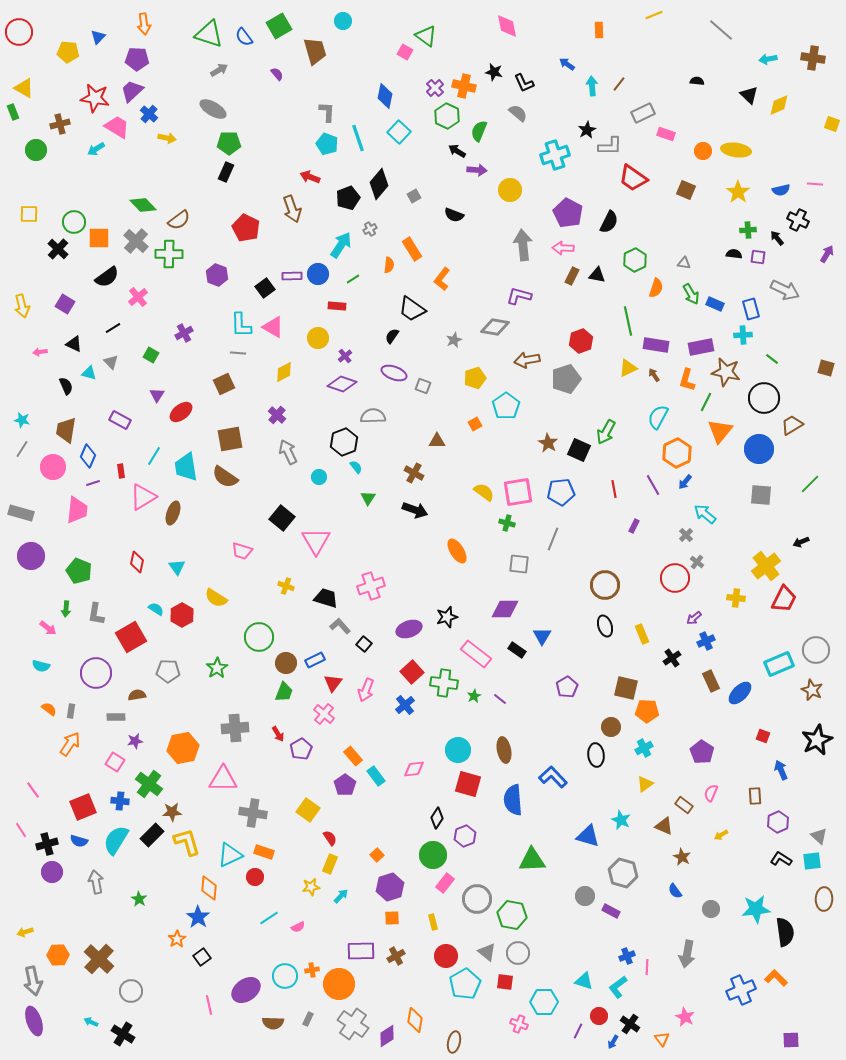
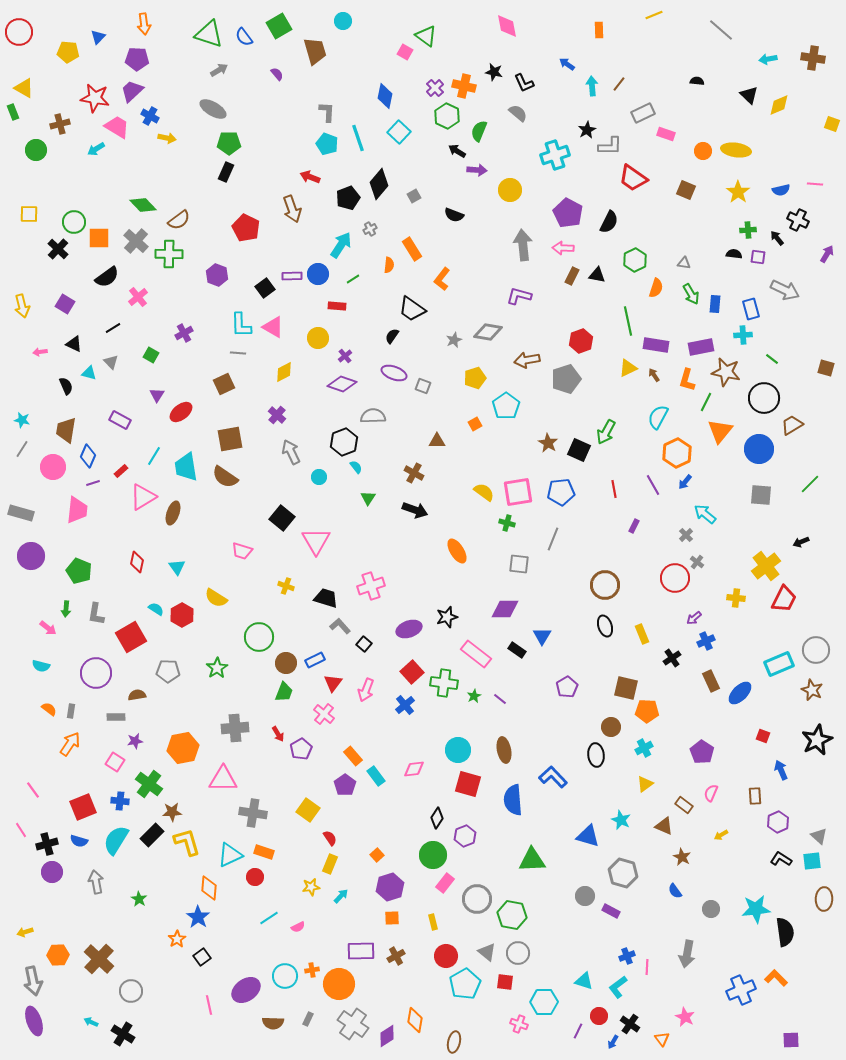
blue cross at (149, 114): moved 1 px right, 2 px down; rotated 12 degrees counterclockwise
blue rectangle at (715, 304): rotated 72 degrees clockwise
gray diamond at (495, 327): moved 7 px left, 5 px down
gray arrow at (288, 452): moved 3 px right
red rectangle at (121, 471): rotated 56 degrees clockwise
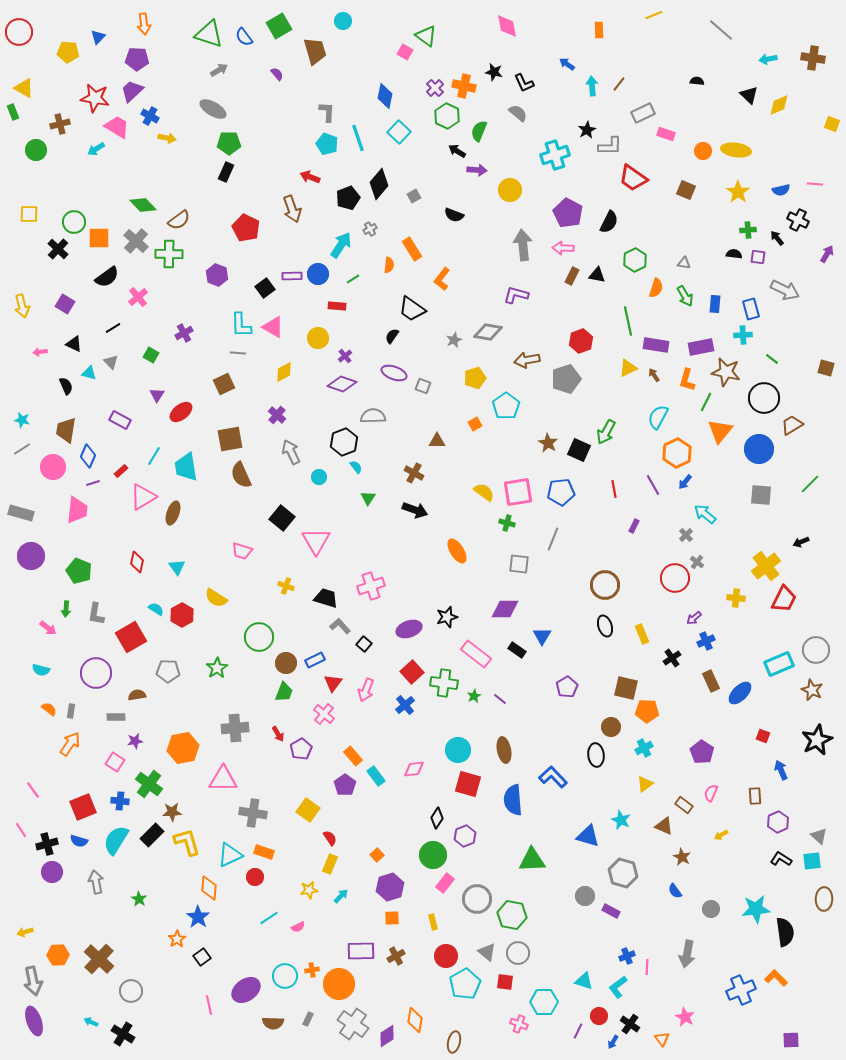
green arrow at (691, 294): moved 6 px left, 2 px down
purple L-shape at (519, 296): moved 3 px left, 1 px up
gray line at (22, 449): rotated 24 degrees clockwise
brown semicircle at (225, 477): moved 16 px right, 2 px up; rotated 32 degrees clockwise
cyan semicircle at (41, 666): moved 4 px down
yellow star at (311, 887): moved 2 px left, 3 px down
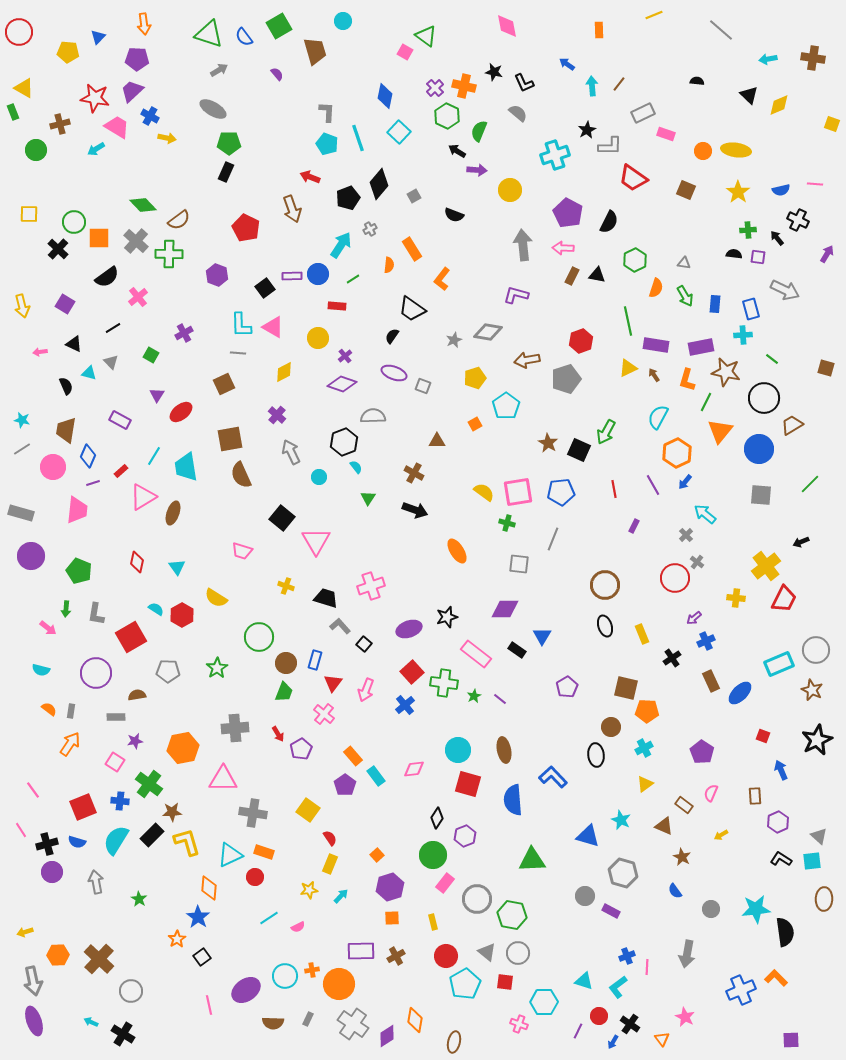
blue rectangle at (315, 660): rotated 48 degrees counterclockwise
blue semicircle at (79, 841): moved 2 px left, 1 px down
